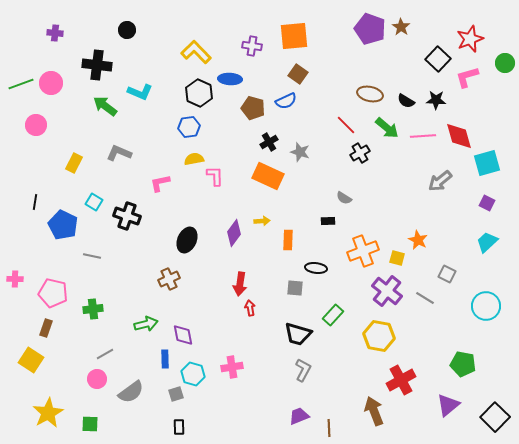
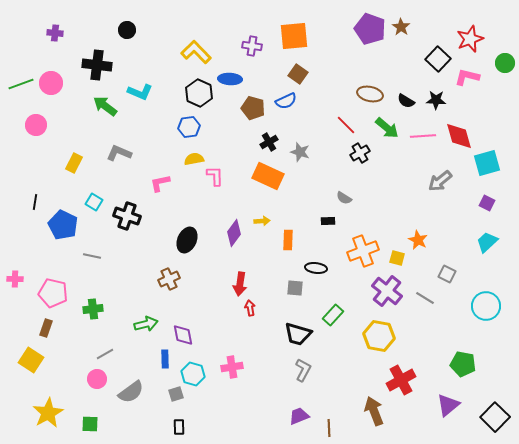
pink L-shape at (467, 77): rotated 30 degrees clockwise
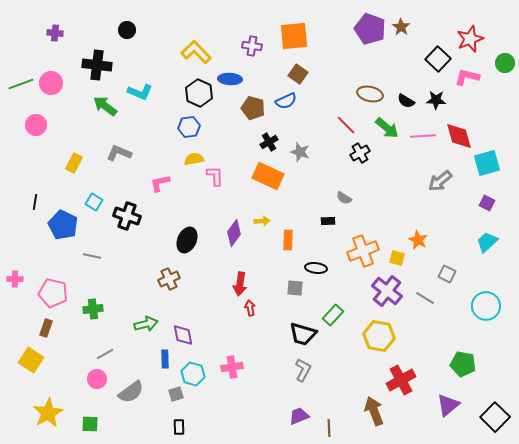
black trapezoid at (298, 334): moved 5 px right
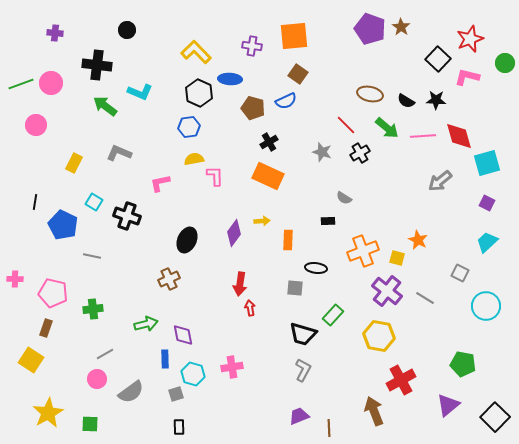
gray star at (300, 152): moved 22 px right
gray square at (447, 274): moved 13 px right, 1 px up
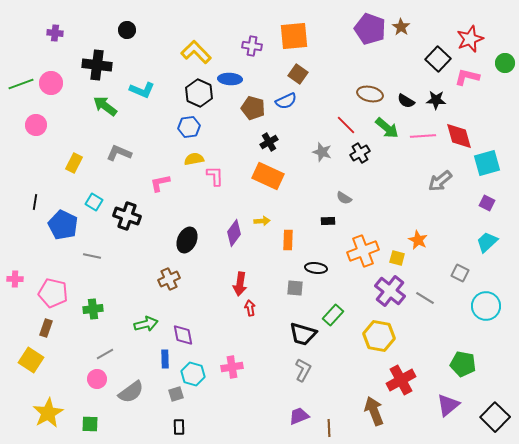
cyan L-shape at (140, 92): moved 2 px right, 2 px up
purple cross at (387, 291): moved 3 px right
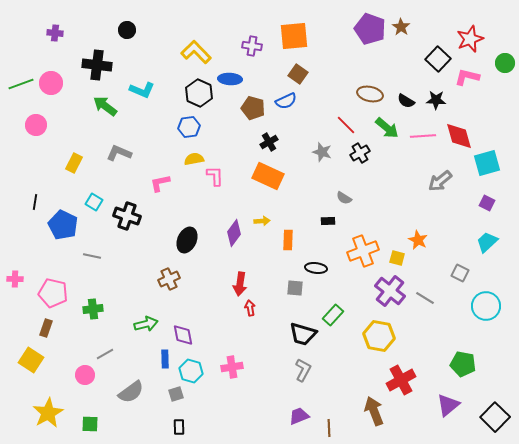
cyan hexagon at (193, 374): moved 2 px left, 3 px up
pink circle at (97, 379): moved 12 px left, 4 px up
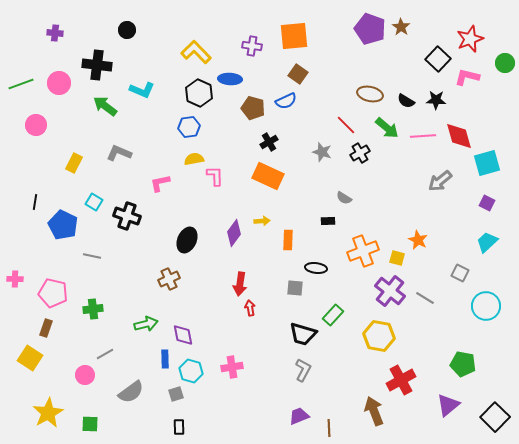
pink circle at (51, 83): moved 8 px right
yellow square at (31, 360): moved 1 px left, 2 px up
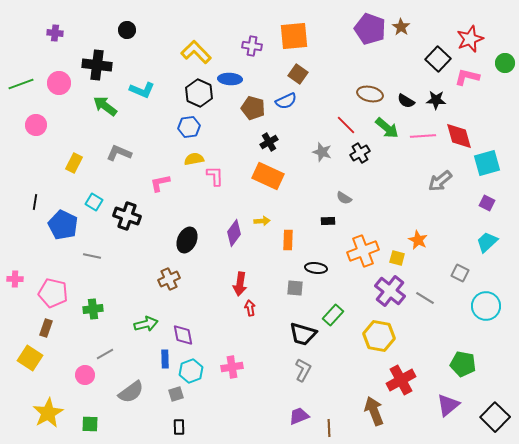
cyan hexagon at (191, 371): rotated 25 degrees clockwise
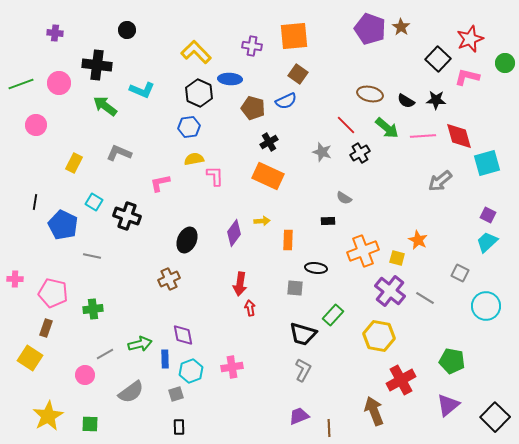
purple square at (487, 203): moved 1 px right, 12 px down
green arrow at (146, 324): moved 6 px left, 20 px down
green pentagon at (463, 364): moved 11 px left, 3 px up
yellow star at (48, 413): moved 3 px down
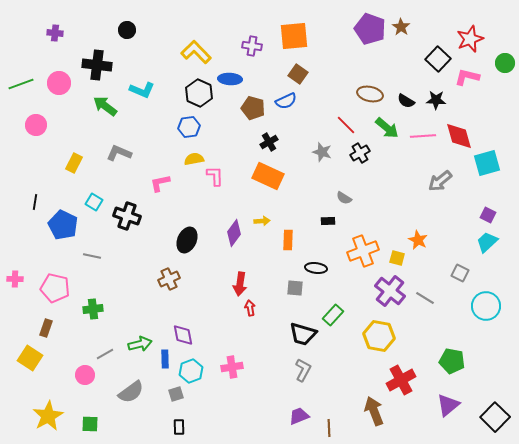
pink pentagon at (53, 293): moved 2 px right, 5 px up
